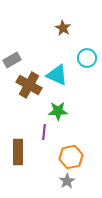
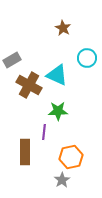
brown rectangle: moved 7 px right
gray star: moved 5 px left, 1 px up
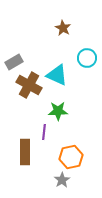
gray rectangle: moved 2 px right, 2 px down
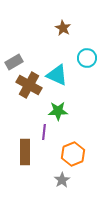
orange hexagon: moved 2 px right, 3 px up; rotated 10 degrees counterclockwise
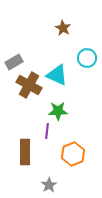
purple line: moved 3 px right, 1 px up
gray star: moved 13 px left, 5 px down
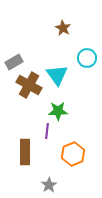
cyan triangle: rotated 30 degrees clockwise
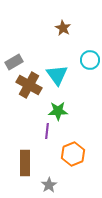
cyan circle: moved 3 px right, 2 px down
brown rectangle: moved 11 px down
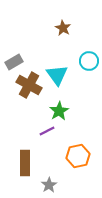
cyan circle: moved 1 px left, 1 px down
green star: moved 1 px right; rotated 30 degrees counterclockwise
purple line: rotated 56 degrees clockwise
orange hexagon: moved 5 px right, 2 px down; rotated 10 degrees clockwise
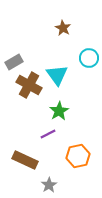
cyan circle: moved 3 px up
purple line: moved 1 px right, 3 px down
brown rectangle: moved 3 px up; rotated 65 degrees counterclockwise
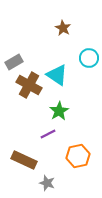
cyan triangle: rotated 20 degrees counterclockwise
brown rectangle: moved 1 px left
gray star: moved 2 px left, 2 px up; rotated 21 degrees counterclockwise
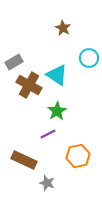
green star: moved 2 px left
